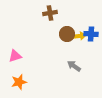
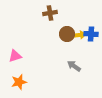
yellow arrow: moved 1 px up
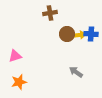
gray arrow: moved 2 px right, 6 px down
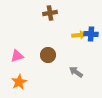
brown circle: moved 19 px left, 21 px down
pink triangle: moved 2 px right
orange star: rotated 14 degrees counterclockwise
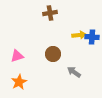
blue cross: moved 1 px right, 3 px down
brown circle: moved 5 px right, 1 px up
gray arrow: moved 2 px left
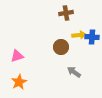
brown cross: moved 16 px right
brown circle: moved 8 px right, 7 px up
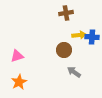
brown circle: moved 3 px right, 3 px down
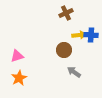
brown cross: rotated 16 degrees counterclockwise
blue cross: moved 1 px left, 2 px up
orange star: moved 4 px up
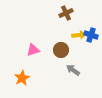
blue cross: rotated 16 degrees clockwise
brown circle: moved 3 px left
pink triangle: moved 16 px right, 6 px up
gray arrow: moved 1 px left, 2 px up
orange star: moved 3 px right
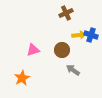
brown circle: moved 1 px right
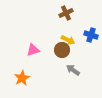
yellow arrow: moved 11 px left, 5 px down; rotated 32 degrees clockwise
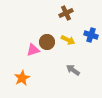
brown circle: moved 15 px left, 8 px up
